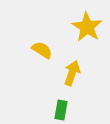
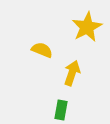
yellow star: rotated 12 degrees clockwise
yellow semicircle: rotated 10 degrees counterclockwise
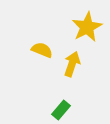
yellow arrow: moved 9 px up
green rectangle: rotated 30 degrees clockwise
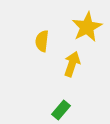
yellow semicircle: moved 9 px up; rotated 105 degrees counterclockwise
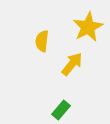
yellow star: moved 1 px right
yellow arrow: rotated 20 degrees clockwise
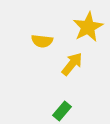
yellow semicircle: rotated 90 degrees counterclockwise
green rectangle: moved 1 px right, 1 px down
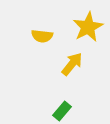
yellow semicircle: moved 5 px up
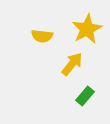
yellow star: moved 1 px left, 2 px down
green rectangle: moved 23 px right, 15 px up
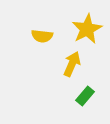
yellow arrow: rotated 15 degrees counterclockwise
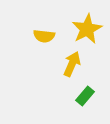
yellow semicircle: moved 2 px right
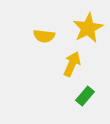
yellow star: moved 1 px right, 1 px up
